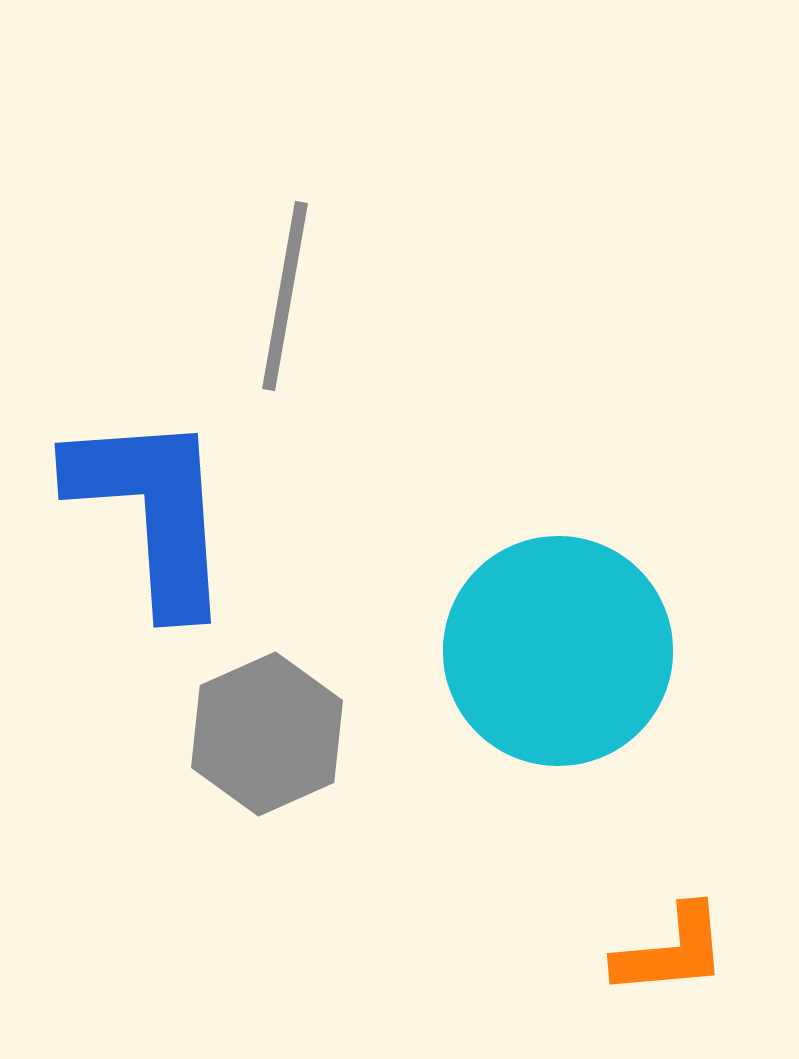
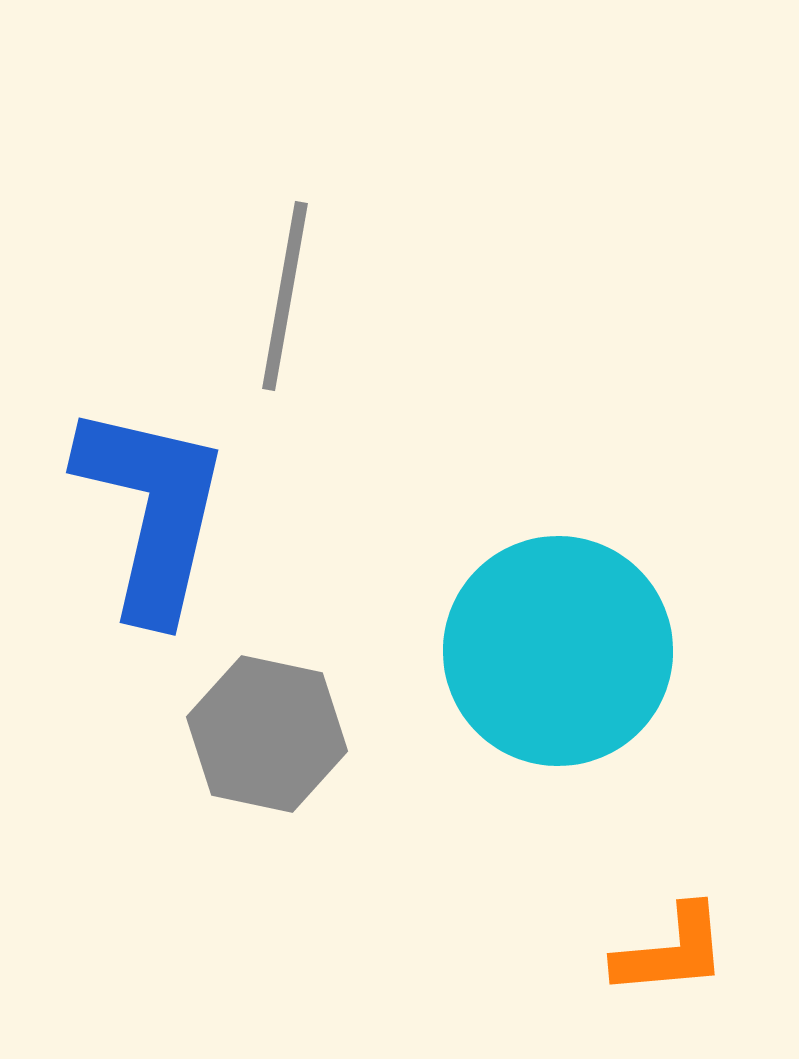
blue L-shape: rotated 17 degrees clockwise
gray hexagon: rotated 24 degrees counterclockwise
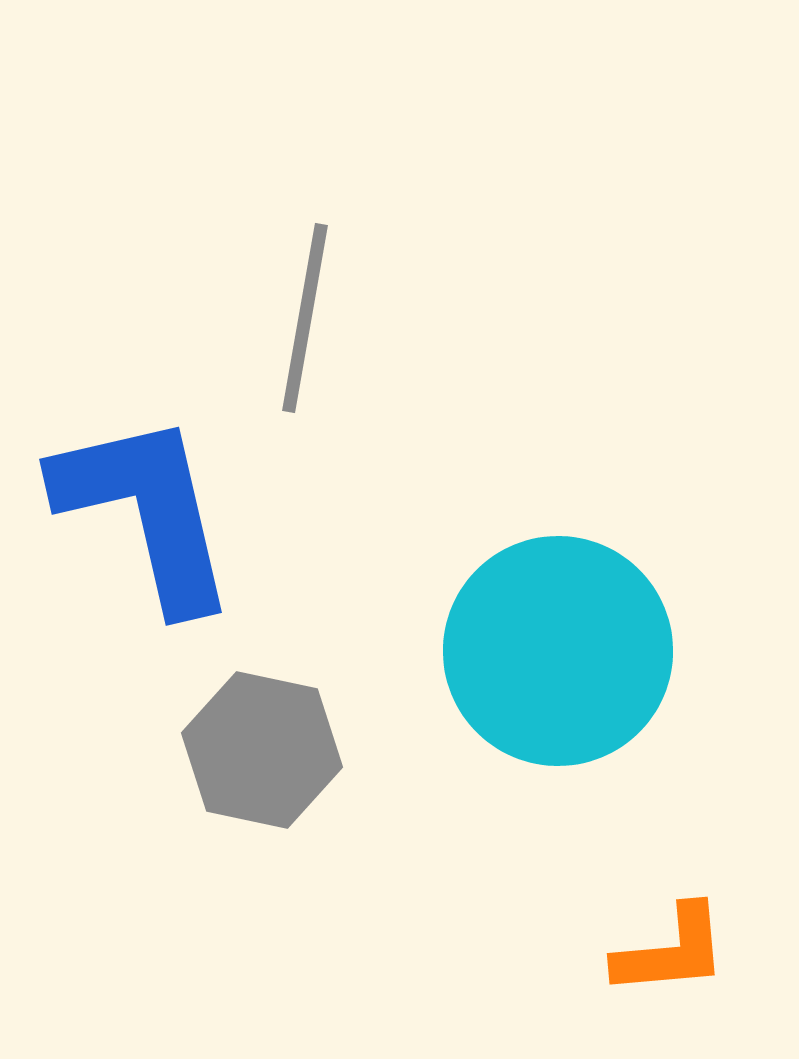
gray line: moved 20 px right, 22 px down
blue L-shape: moved 6 px left; rotated 26 degrees counterclockwise
gray hexagon: moved 5 px left, 16 px down
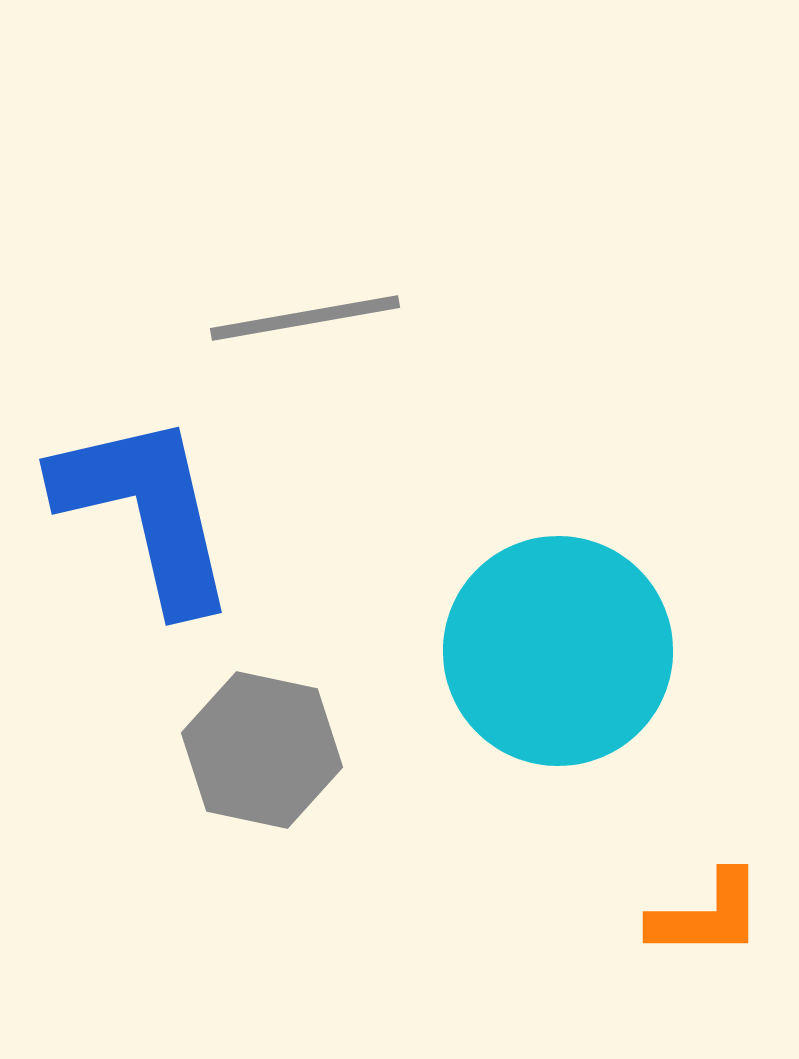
gray line: rotated 70 degrees clockwise
orange L-shape: moved 36 px right, 36 px up; rotated 5 degrees clockwise
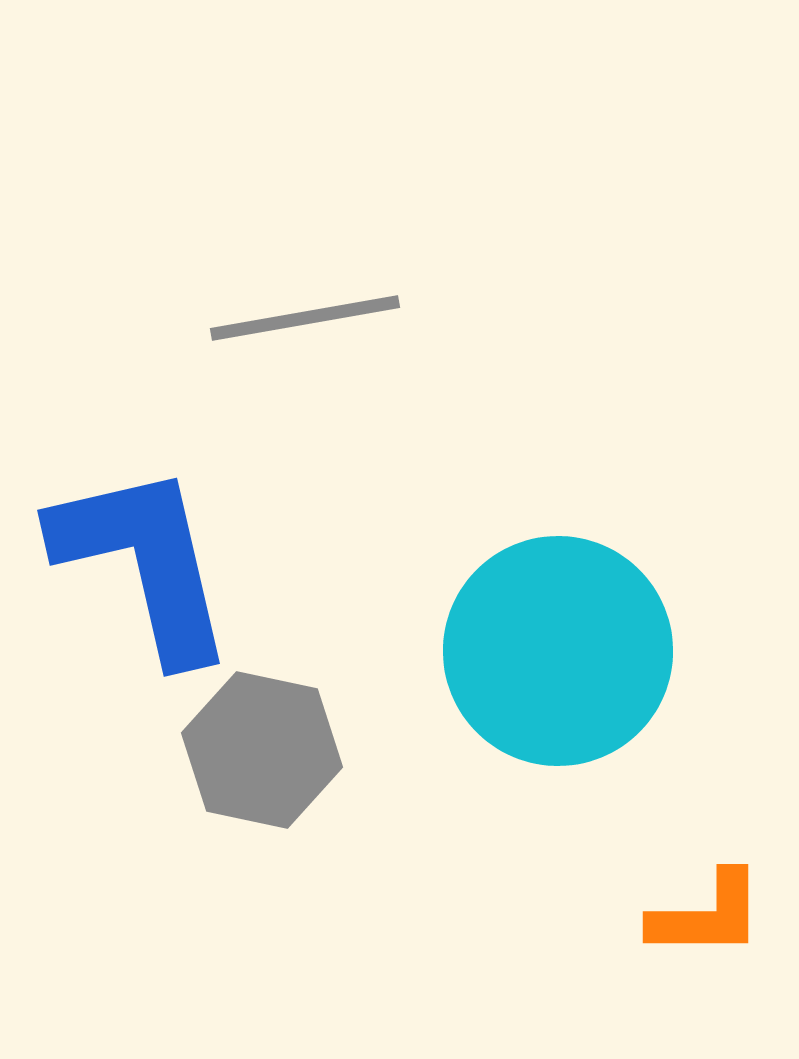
blue L-shape: moved 2 px left, 51 px down
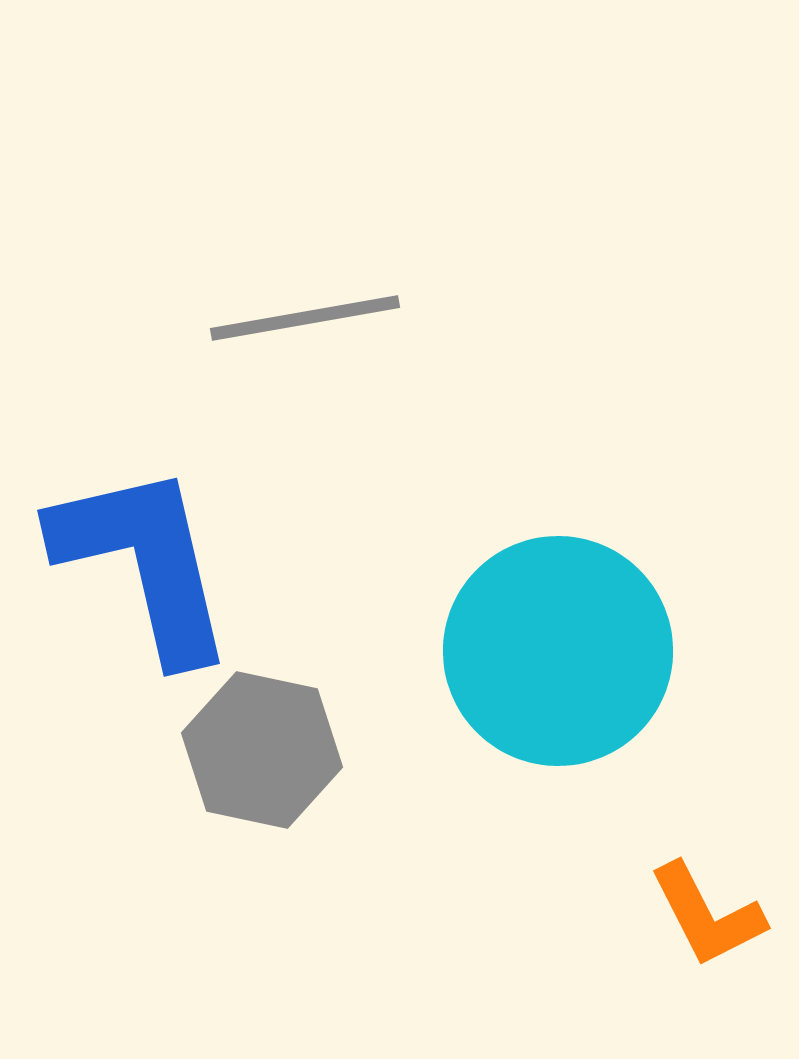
orange L-shape: rotated 63 degrees clockwise
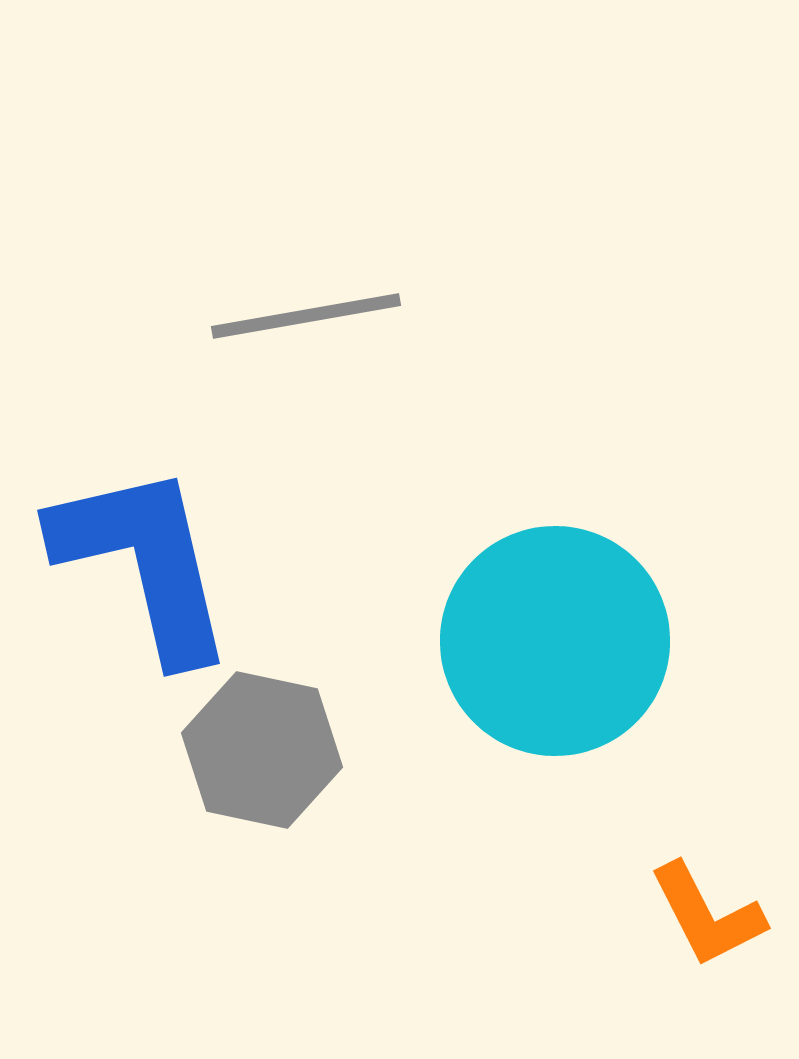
gray line: moved 1 px right, 2 px up
cyan circle: moved 3 px left, 10 px up
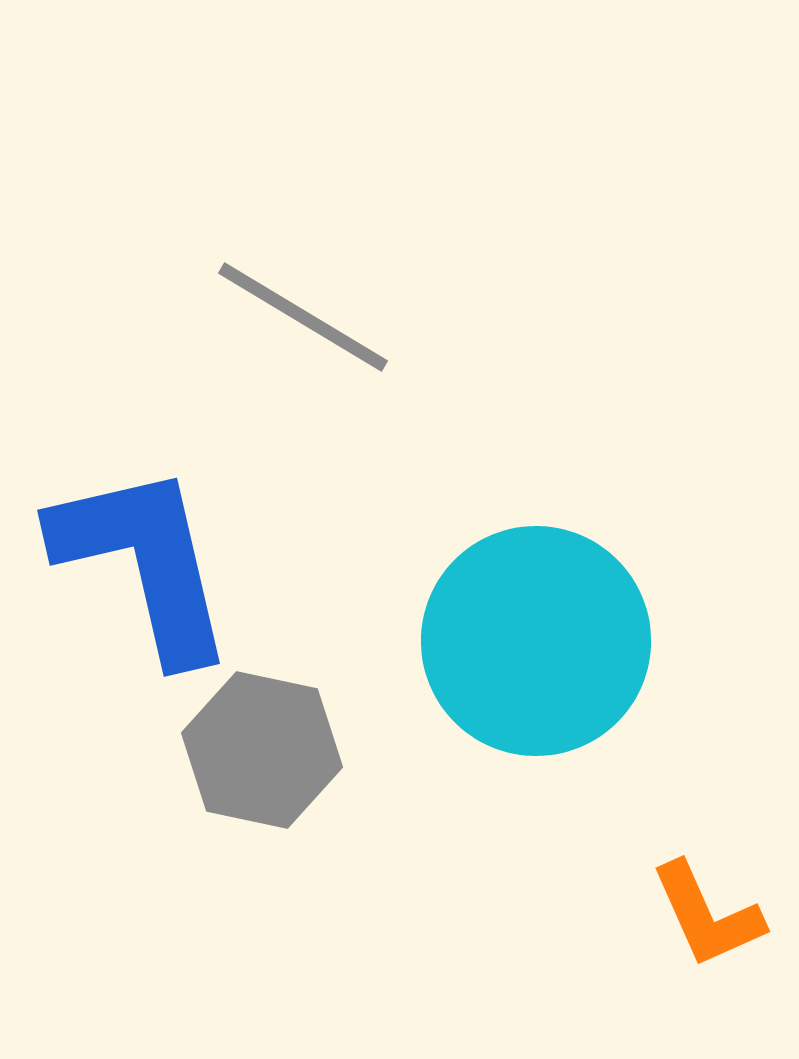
gray line: moved 3 px left, 1 px down; rotated 41 degrees clockwise
cyan circle: moved 19 px left
orange L-shape: rotated 3 degrees clockwise
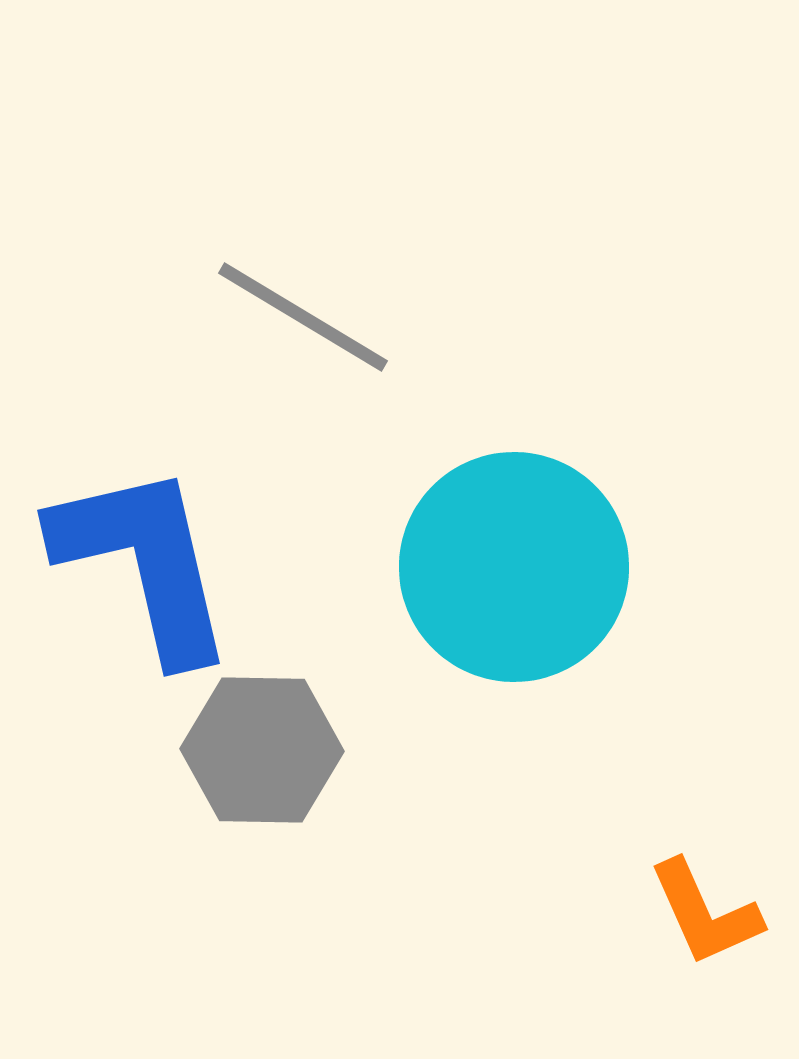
cyan circle: moved 22 px left, 74 px up
gray hexagon: rotated 11 degrees counterclockwise
orange L-shape: moved 2 px left, 2 px up
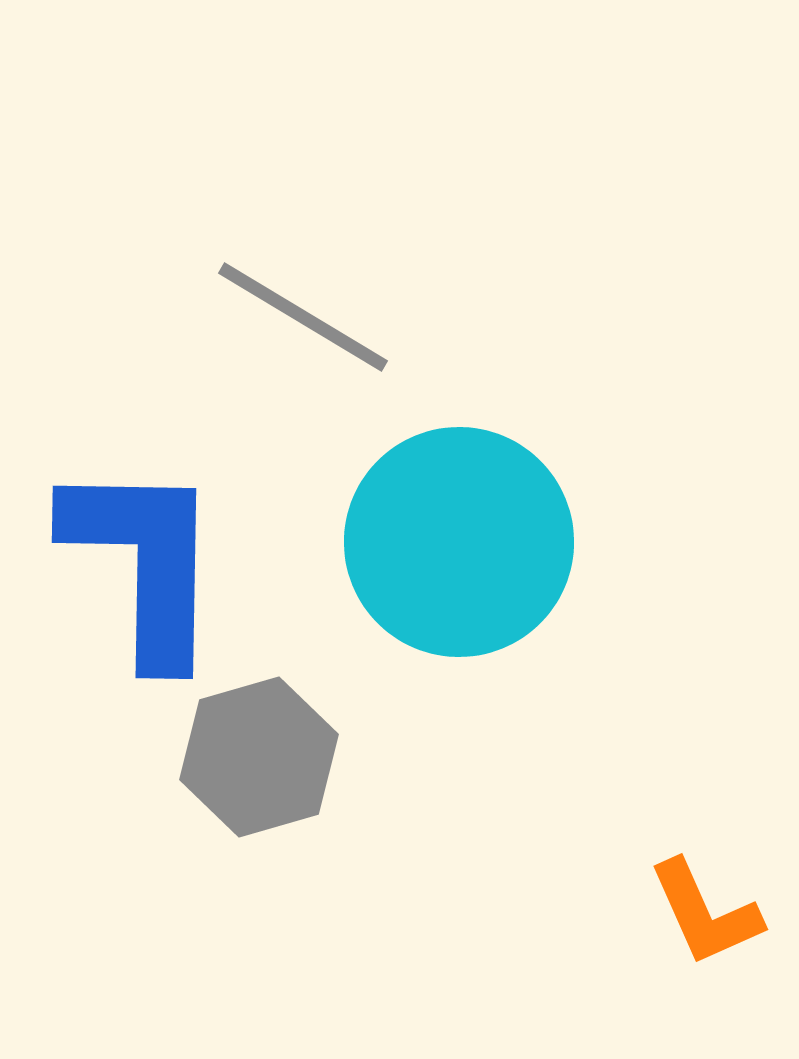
blue L-shape: rotated 14 degrees clockwise
cyan circle: moved 55 px left, 25 px up
gray hexagon: moved 3 px left, 7 px down; rotated 17 degrees counterclockwise
